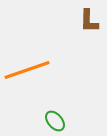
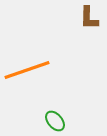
brown L-shape: moved 3 px up
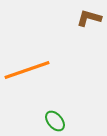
brown L-shape: rotated 105 degrees clockwise
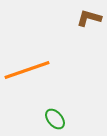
green ellipse: moved 2 px up
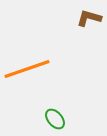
orange line: moved 1 px up
